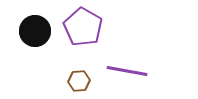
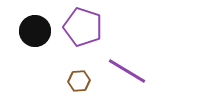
purple pentagon: rotated 12 degrees counterclockwise
purple line: rotated 21 degrees clockwise
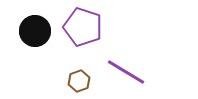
purple line: moved 1 px left, 1 px down
brown hexagon: rotated 15 degrees counterclockwise
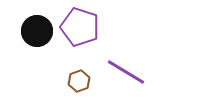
purple pentagon: moved 3 px left
black circle: moved 2 px right
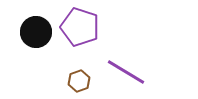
black circle: moved 1 px left, 1 px down
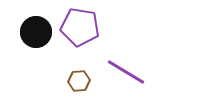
purple pentagon: rotated 9 degrees counterclockwise
brown hexagon: rotated 15 degrees clockwise
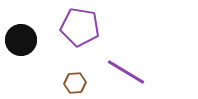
black circle: moved 15 px left, 8 px down
brown hexagon: moved 4 px left, 2 px down
